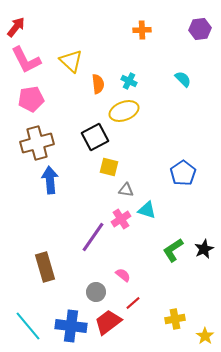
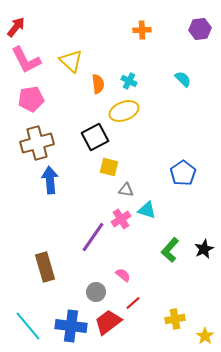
green L-shape: moved 3 px left; rotated 15 degrees counterclockwise
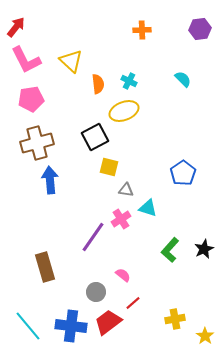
cyan triangle: moved 1 px right, 2 px up
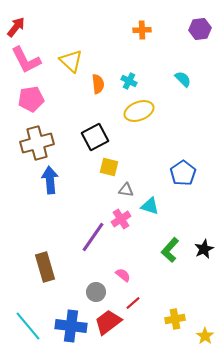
yellow ellipse: moved 15 px right
cyan triangle: moved 2 px right, 2 px up
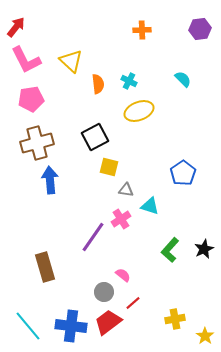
gray circle: moved 8 px right
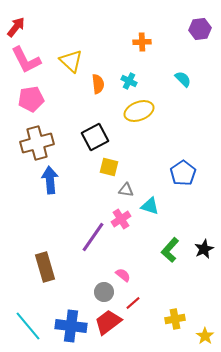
orange cross: moved 12 px down
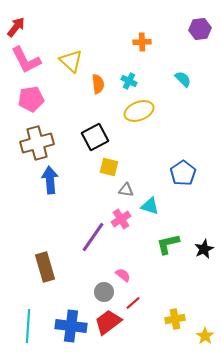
green L-shape: moved 2 px left, 6 px up; rotated 35 degrees clockwise
cyan line: rotated 44 degrees clockwise
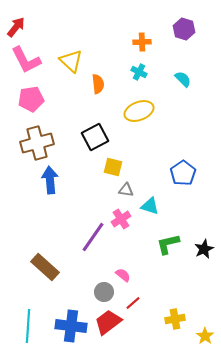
purple hexagon: moved 16 px left; rotated 25 degrees clockwise
cyan cross: moved 10 px right, 9 px up
yellow square: moved 4 px right
brown rectangle: rotated 32 degrees counterclockwise
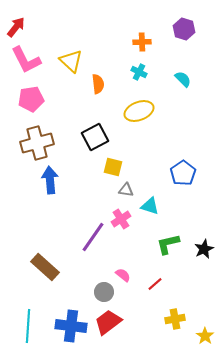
red line: moved 22 px right, 19 px up
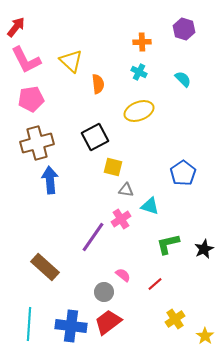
yellow cross: rotated 24 degrees counterclockwise
cyan line: moved 1 px right, 2 px up
